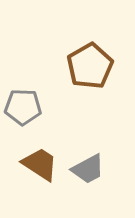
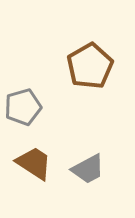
gray pentagon: rotated 18 degrees counterclockwise
brown trapezoid: moved 6 px left, 1 px up
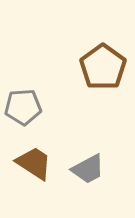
brown pentagon: moved 13 px right, 1 px down; rotated 6 degrees counterclockwise
gray pentagon: rotated 12 degrees clockwise
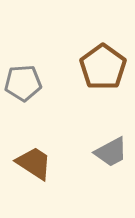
gray pentagon: moved 24 px up
gray trapezoid: moved 23 px right, 17 px up
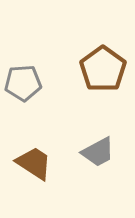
brown pentagon: moved 2 px down
gray trapezoid: moved 13 px left
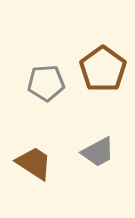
gray pentagon: moved 23 px right
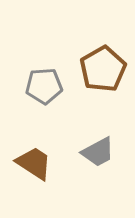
brown pentagon: rotated 6 degrees clockwise
gray pentagon: moved 2 px left, 3 px down
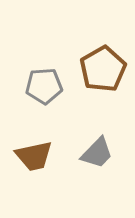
gray trapezoid: moved 1 px left, 1 px down; rotated 18 degrees counterclockwise
brown trapezoid: moved 7 px up; rotated 135 degrees clockwise
